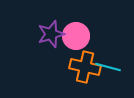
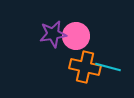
purple star: moved 2 px right; rotated 8 degrees clockwise
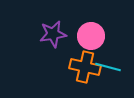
pink circle: moved 15 px right
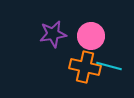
cyan line: moved 1 px right, 1 px up
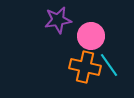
purple star: moved 5 px right, 14 px up
cyan line: moved 1 px up; rotated 40 degrees clockwise
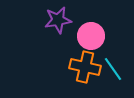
cyan line: moved 4 px right, 4 px down
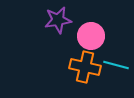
cyan line: moved 3 px right, 4 px up; rotated 40 degrees counterclockwise
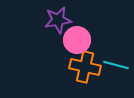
pink circle: moved 14 px left, 4 px down
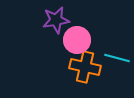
purple star: moved 2 px left
cyan line: moved 1 px right, 7 px up
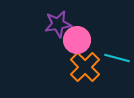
purple star: moved 2 px right, 4 px down
orange cross: rotated 32 degrees clockwise
